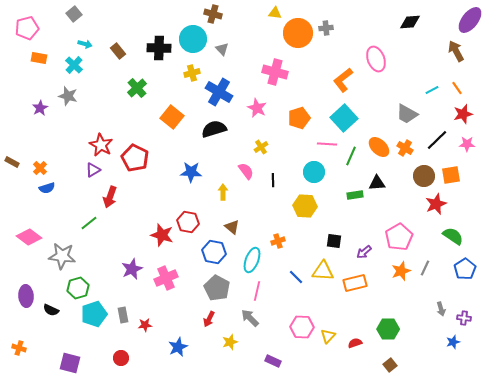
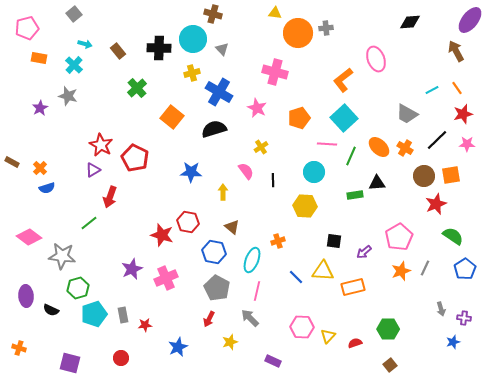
orange rectangle at (355, 283): moved 2 px left, 4 px down
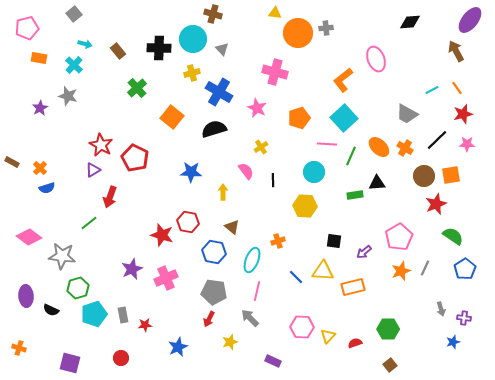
gray pentagon at (217, 288): moved 3 px left, 4 px down; rotated 20 degrees counterclockwise
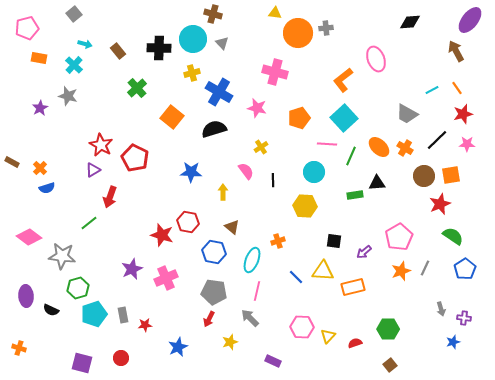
gray triangle at (222, 49): moved 6 px up
pink star at (257, 108): rotated 12 degrees counterclockwise
red star at (436, 204): moved 4 px right
purple square at (70, 363): moved 12 px right
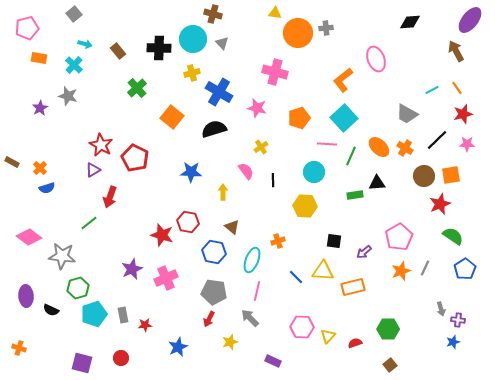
purple cross at (464, 318): moved 6 px left, 2 px down
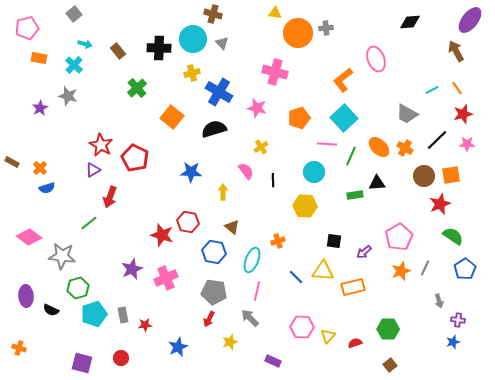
gray arrow at (441, 309): moved 2 px left, 8 px up
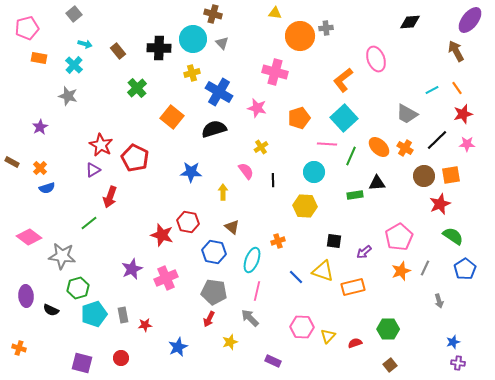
orange circle at (298, 33): moved 2 px right, 3 px down
purple star at (40, 108): moved 19 px down
yellow triangle at (323, 271): rotated 15 degrees clockwise
purple cross at (458, 320): moved 43 px down
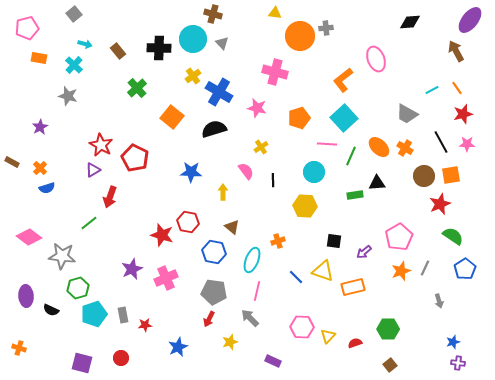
yellow cross at (192, 73): moved 1 px right, 3 px down; rotated 21 degrees counterclockwise
black line at (437, 140): moved 4 px right, 2 px down; rotated 75 degrees counterclockwise
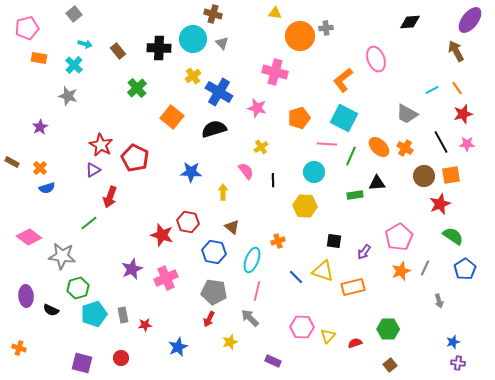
cyan square at (344, 118): rotated 20 degrees counterclockwise
purple arrow at (364, 252): rotated 14 degrees counterclockwise
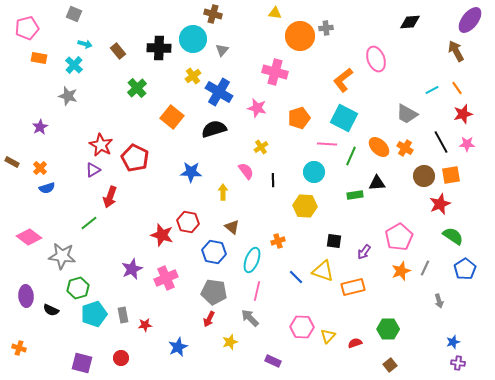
gray square at (74, 14): rotated 28 degrees counterclockwise
gray triangle at (222, 43): moved 7 px down; rotated 24 degrees clockwise
